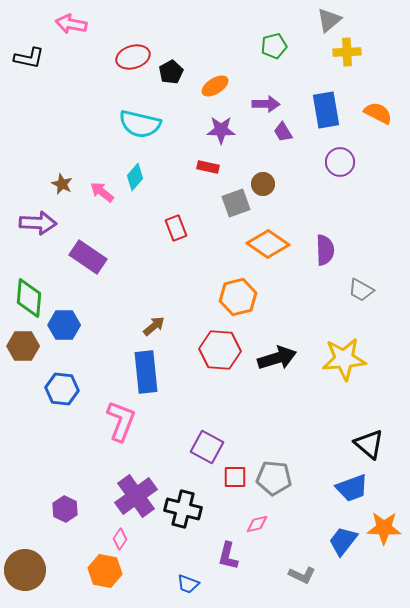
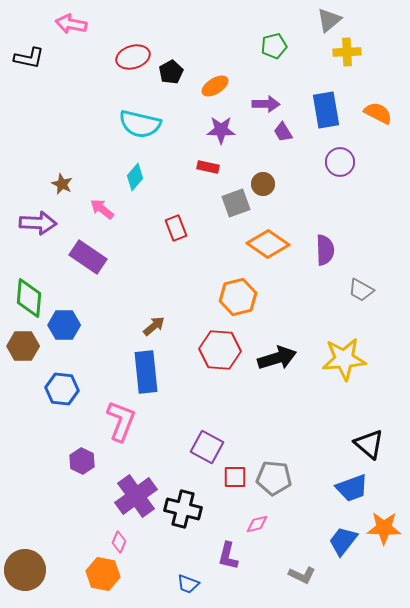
pink arrow at (102, 192): moved 17 px down
purple hexagon at (65, 509): moved 17 px right, 48 px up
pink diamond at (120, 539): moved 1 px left, 3 px down; rotated 10 degrees counterclockwise
orange hexagon at (105, 571): moved 2 px left, 3 px down
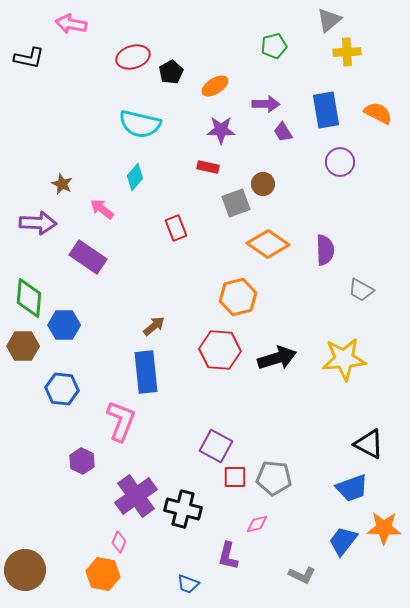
black triangle at (369, 444): rotated 12 degrees counterclockwise
purple square at (207, 447): moved 9 px right, 1 px up
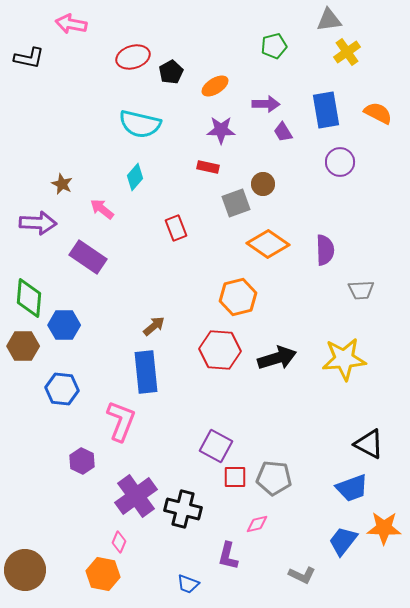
gray triangle at (329, 20): rotated 32 degrees clockwise
yellow cross at (347, 52): rotated 32 degrees counterclockwise
gray trapezoid at (361, 290): rotated 32 degrees counterclockwise
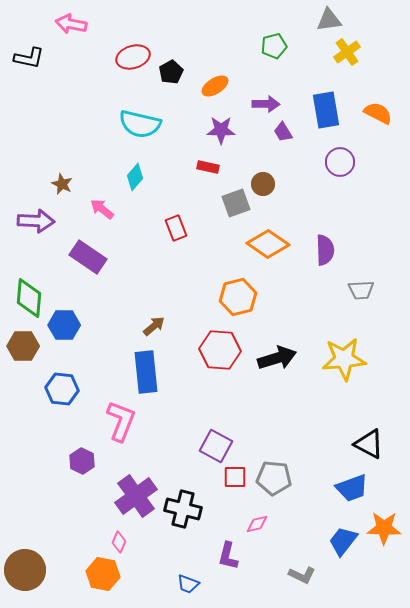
purple arrow at (38, 223): moved 2 px left, 2 px up
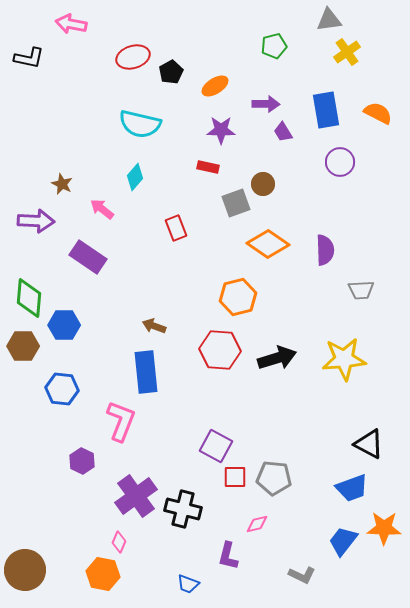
brown arrow at (154, 326): rotated 120 degrees counterclockwise
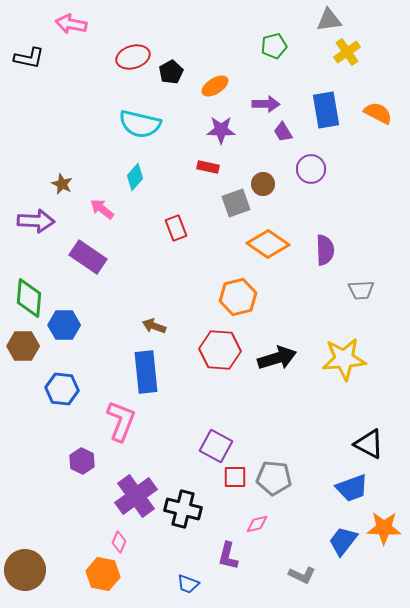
purple circle at (340, 162): moved 29 px left, 7 px down
